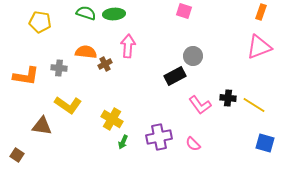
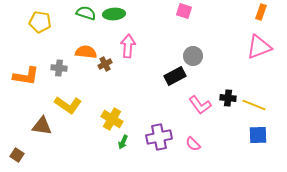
yellow line: rotated 10 degrees counterclockwise
blue square: moved 7 px left, 8 px up; rotated 18 degrees counterclockwise
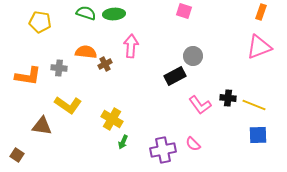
pink arrow: moved 3 px right
orange L-shape: moved 2 px right
purple cross: moved 4 px right, 13 px down
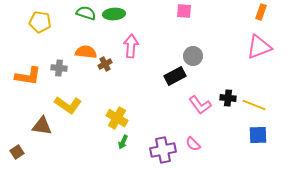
pink square: rotated 14 degrees counterclockwise
yellow cross: moved 5 px right, 1 px up
brown square: moved 3 px up; rotated 24 degrees clockwise
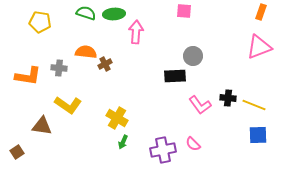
pink arrow: moved 5 px right, 14 px up
black rectangle: rotated 25 degrees clockwise
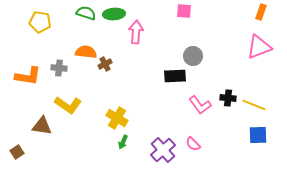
purple cross: rotated 30 degrees counterclockwise
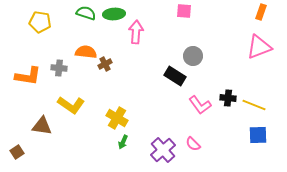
black rectangle: rotated 35 degrees clockwise
yellow L-shape: moved 3 px right
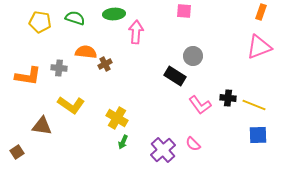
green semicircle: moved 11 px left, 5 px down
